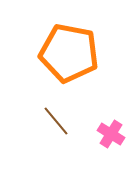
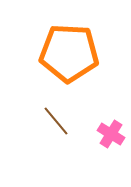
orange pentagon: rotated 8 degrees counterclockwise
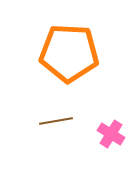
brown line: rotated 60 degrees counterclockwise
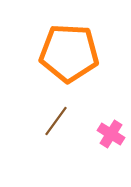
brown line: rotated 44 degrees counterclockwise
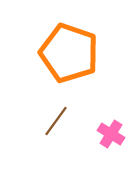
orange pentagon: rotated 16 degrees clockwise
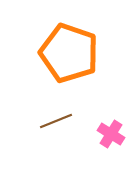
brown line: rotated 32 degrees clockwise
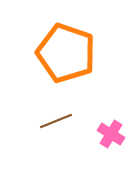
orange pentagon: moved 3 px left
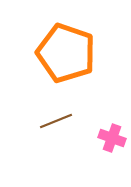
pink cross: moved 1 px right, 4 px down; rotated 12 degrees counterclockwise
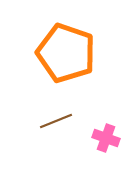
pink cross: moved 6 px left
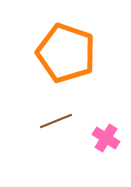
pink cross: rotated 12 degrees clockwise
